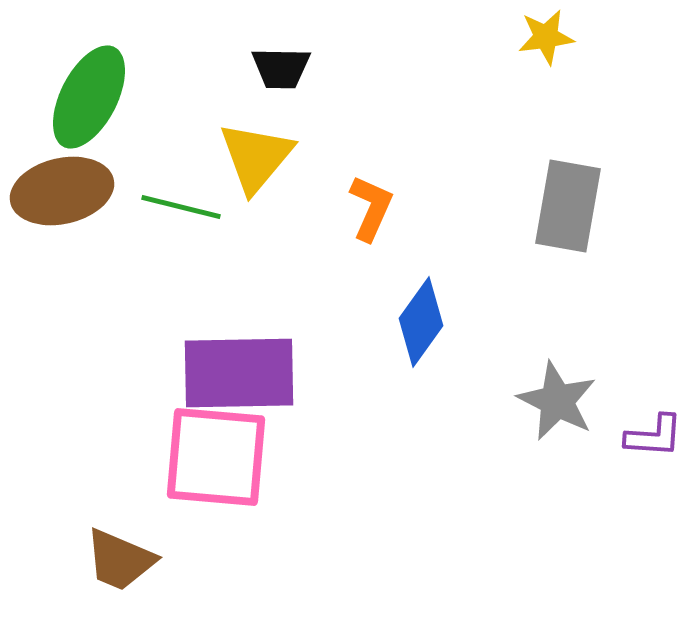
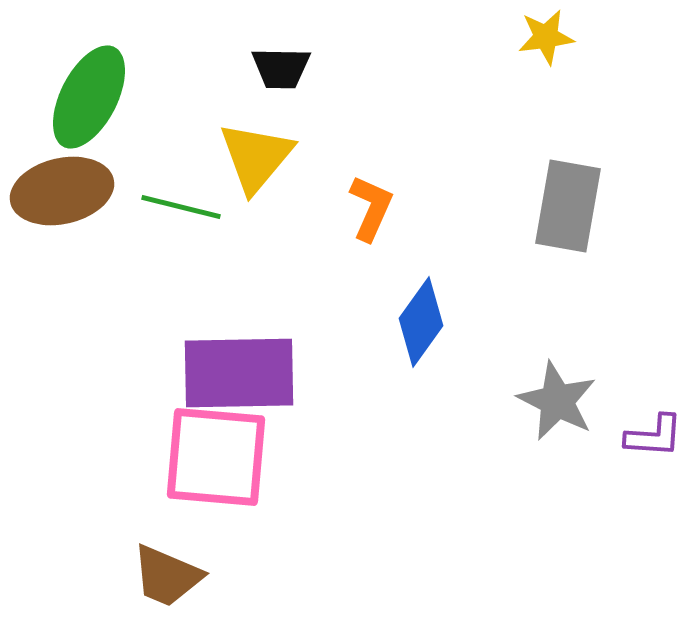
brown trapezoid: moved 47 px right, 16 px down
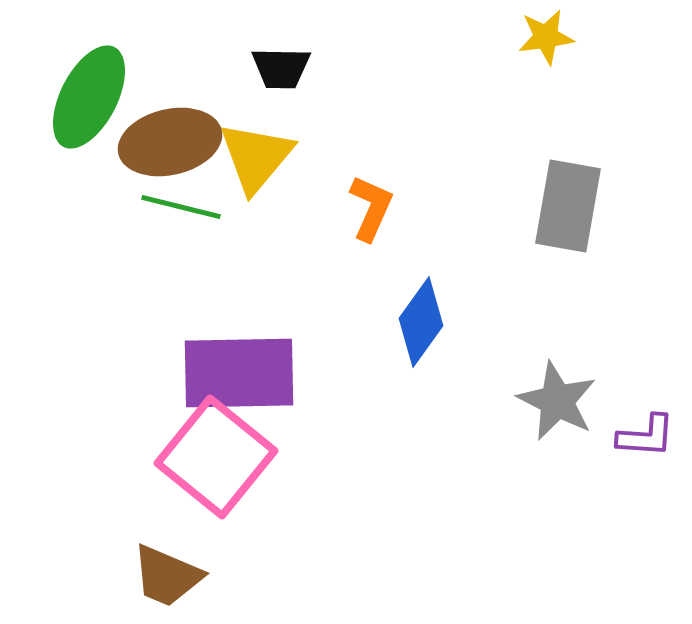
brown ellipse: moved 108 px right, 49 px up
purple L-shape: moved 8 px left
pink square: rotated 34 degrees clockwise
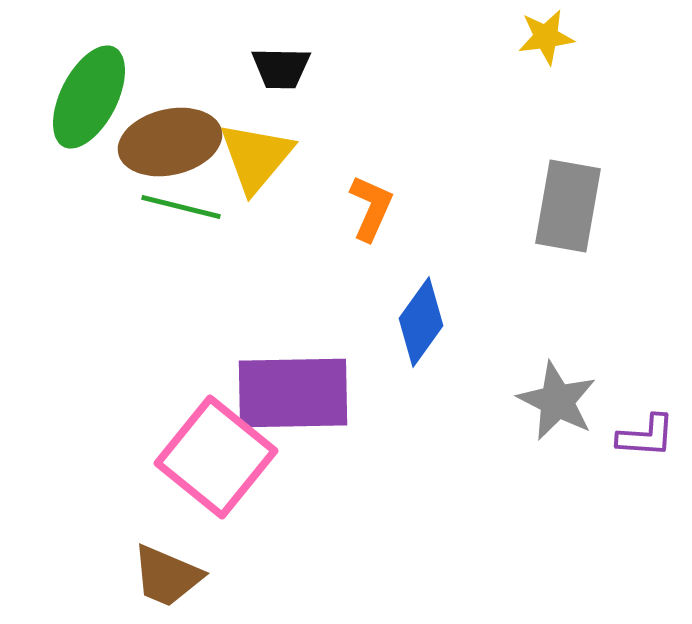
purple rectangle: moved 54 px right, 20 px down
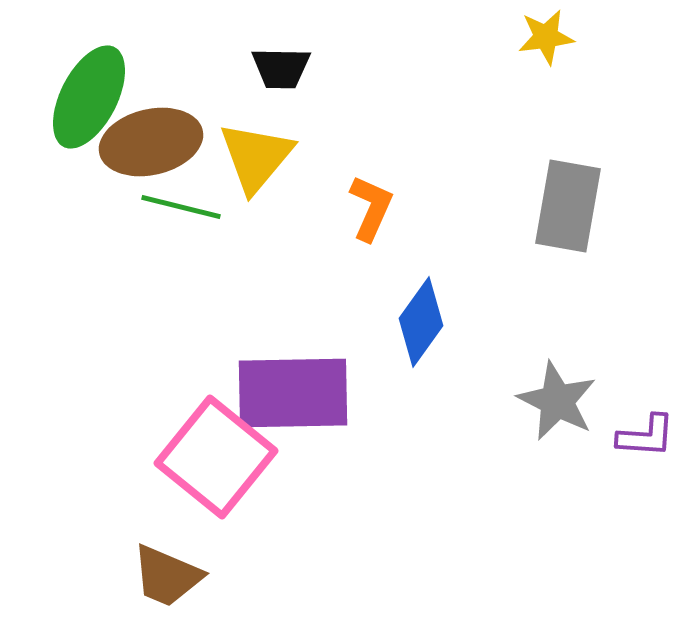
brown ellipse: moved 19 px left
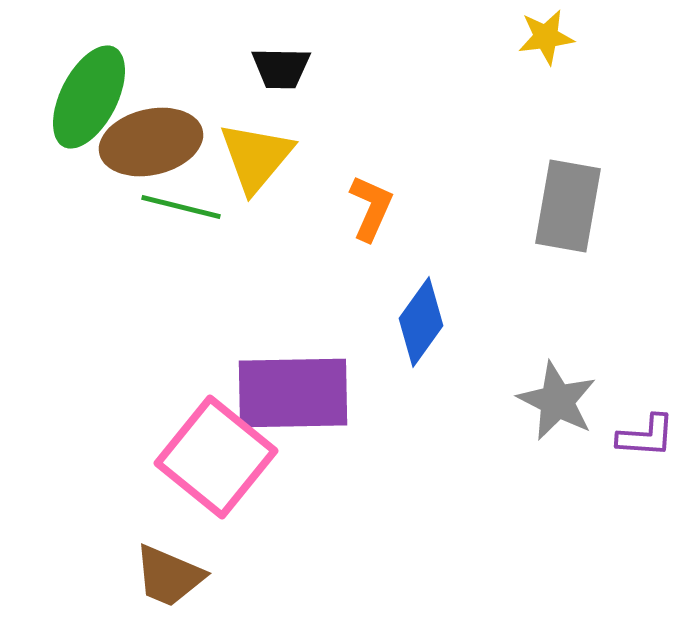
brown trapezoid: moved 2 px right
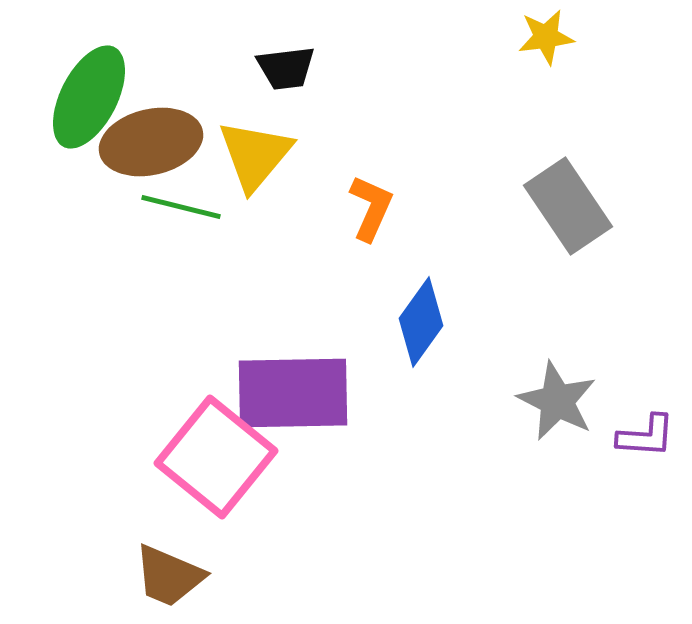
black trapezoid: moved 5 px right; rotated 8 degrees counterclockwise
yellow triangle: moved 1 px left, 2 px up
gray rectangle: rotated 44 degrees counterclockwise
